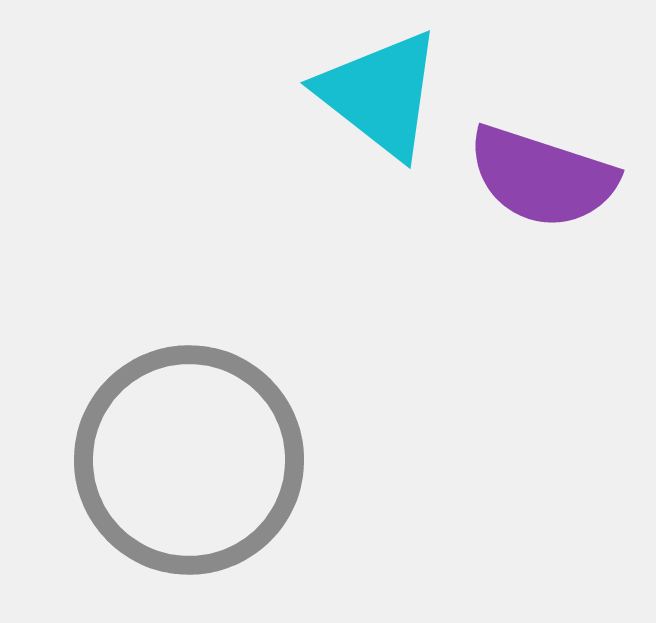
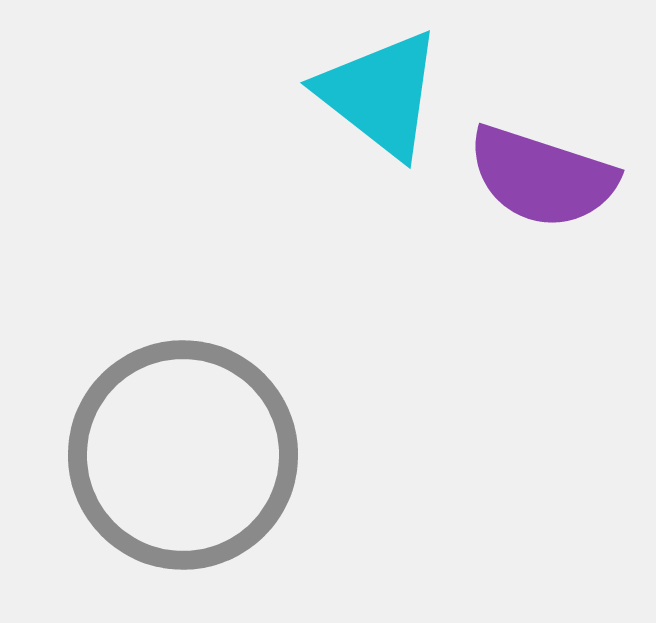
gray circle: moved 6 px left, 5 px up
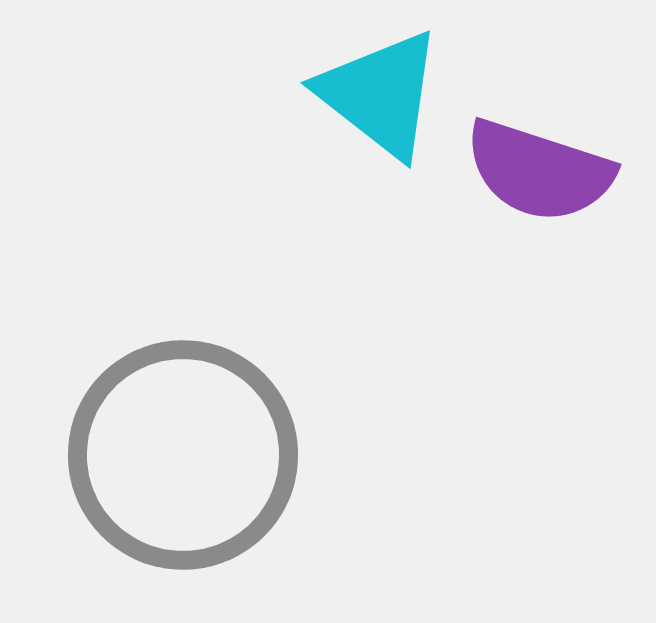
purple semicircle: moved 3 px left, 6 px up
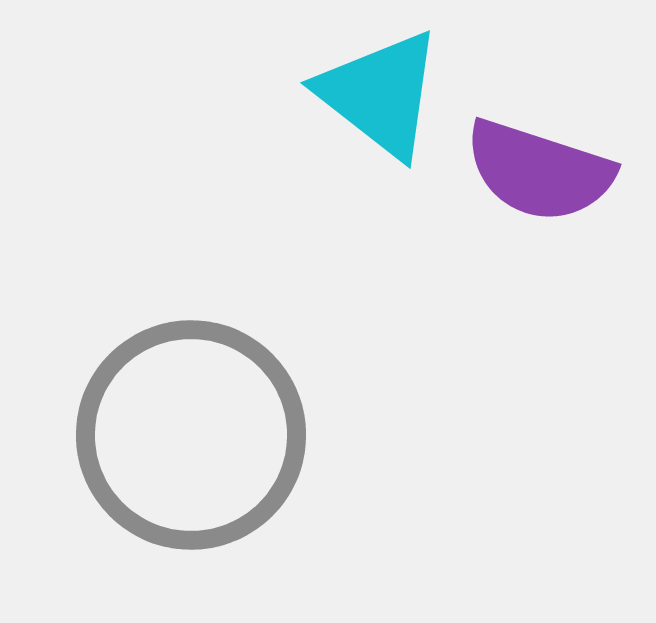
gray circle: moved 8 px right, 20 px up
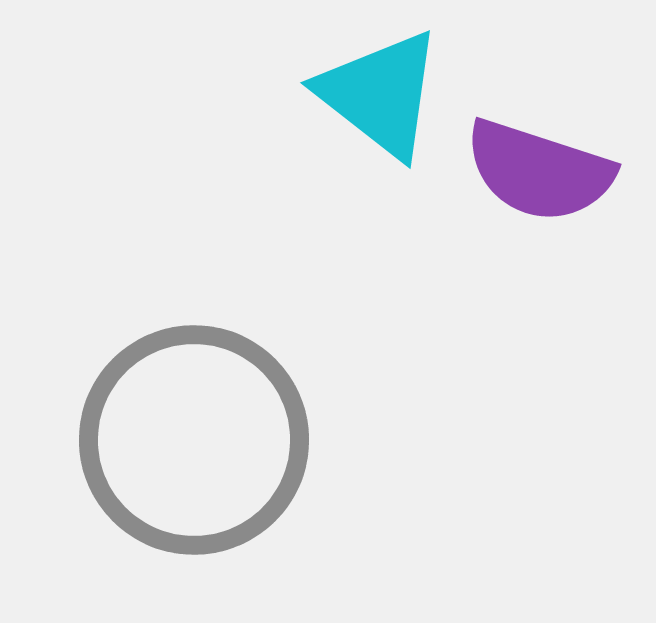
gray circle: moved 3 px right, 5 px down
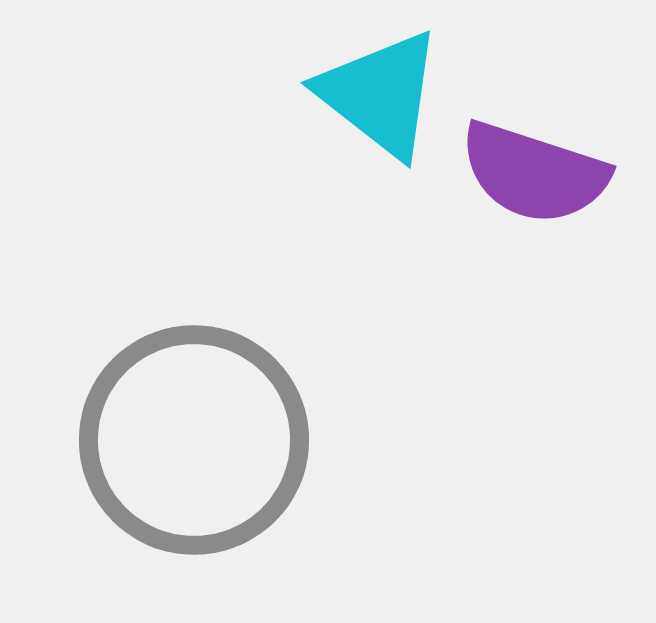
purple semicircle: moved 5 px left, 2 px down
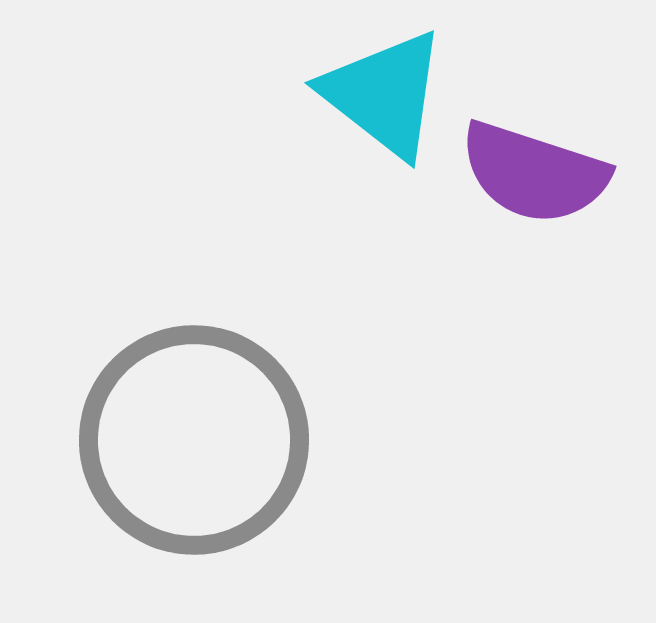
cyan triangle: moved 4 px right
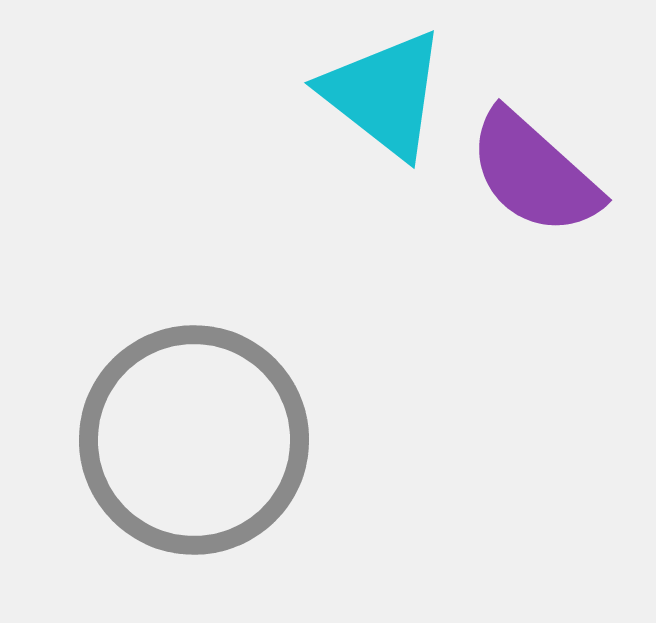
purple semicircle: rotated 24 degrees clockwise
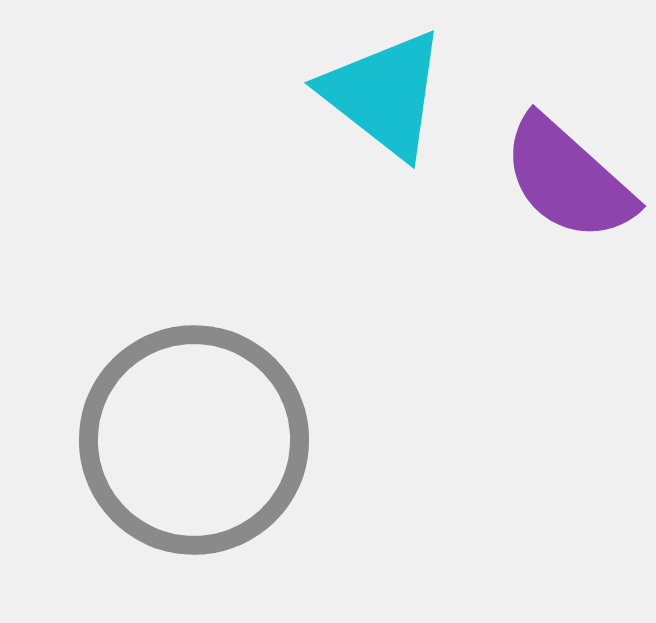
purple semicircle: moved 34 px right, 6 px down
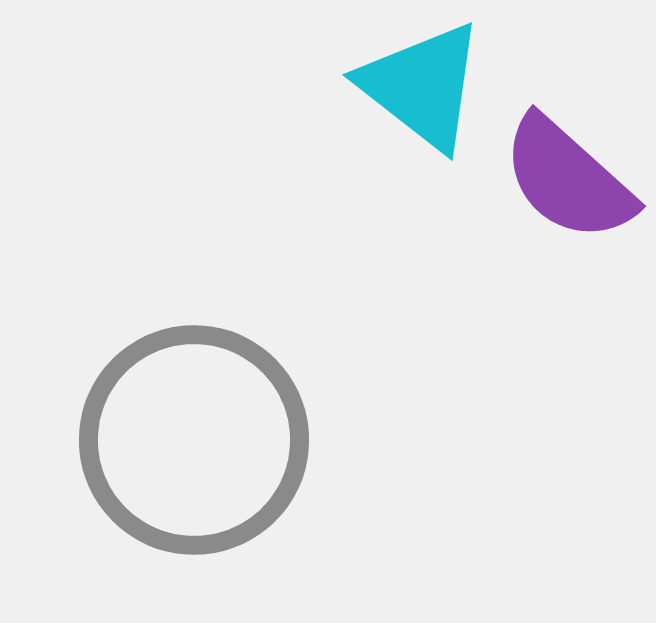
cyan triangle: moved 38 px right, 8 px up
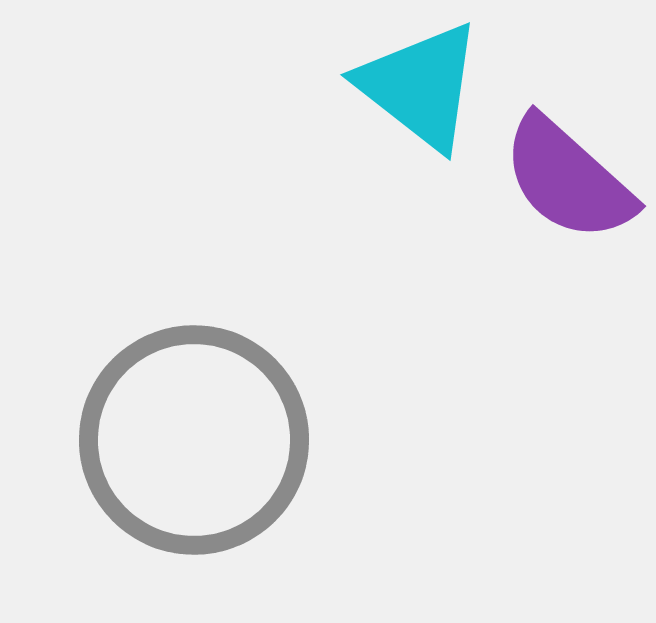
cyan triangle: moved 2 px left
